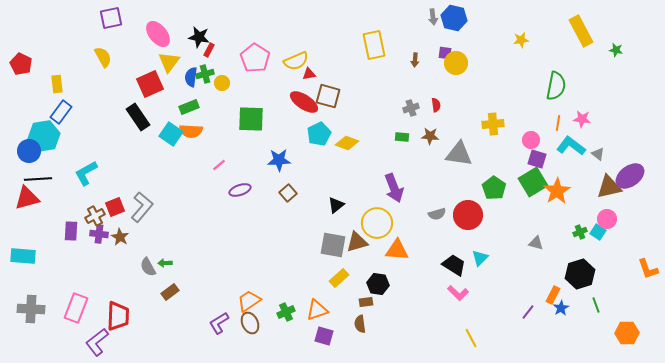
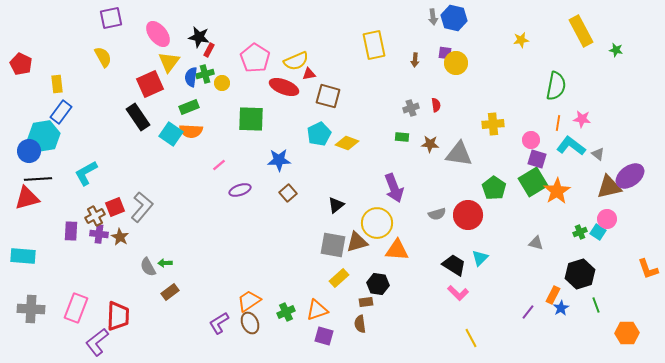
red ellipse at (304, 102): moved 20 px left, 15 px up; rotated 12 degrees counterclockwise
brown star at (430, 136): moved 8 px down
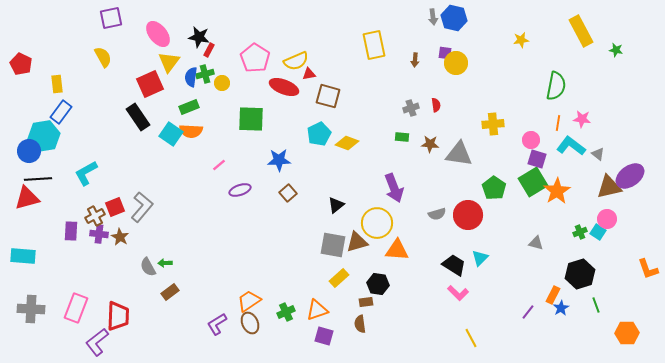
purple L-shape at (219, 323): moved 2 px left, 1 px down
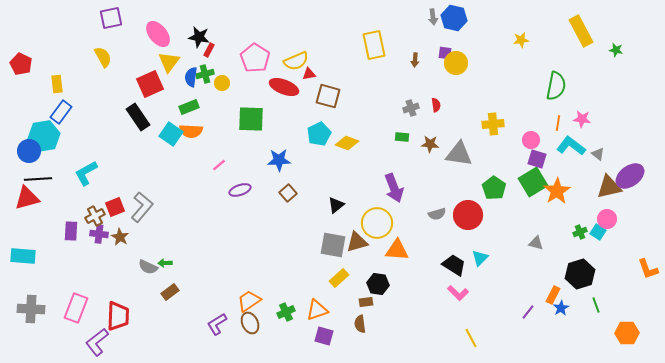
gray semicircle at (148, 267): rotated 36 degrees counterclockwise
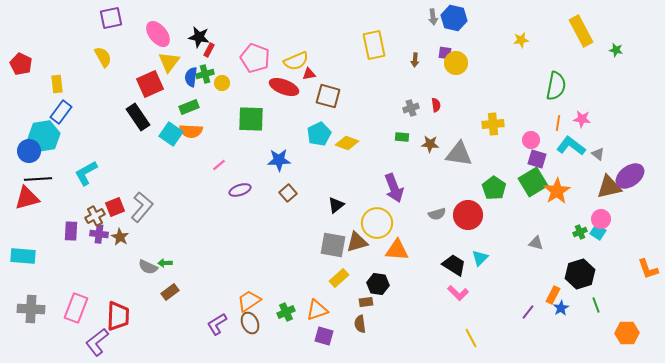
pink pentagon at (255, 58): rotated 12 degrees counterclockwise
pink circle at (607, 219): moved 6 px left
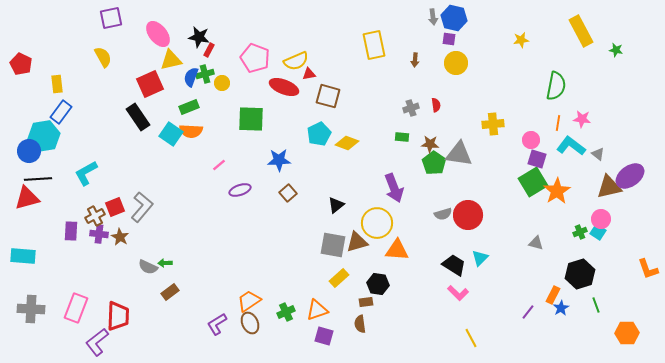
purple square at (445, 53): moved 4 px right, 14 px up
yellow triangle at (169, 62): moved 2 px right, 2 px up; rotated 40 degrees clockwise
blue semicircle at (191, 77): rotated 12 degrees clockwise
green pentagon at (494, 188): moved 60 px left, 25 px up
gray semicircle at (437, 214): moved 6 px right
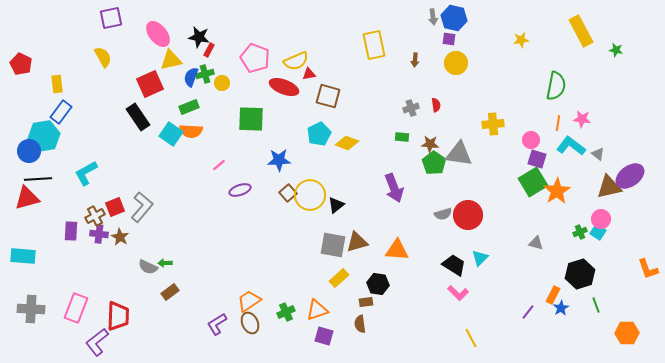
yellow circle at (377, 223): moved 67 px left, 28 px up
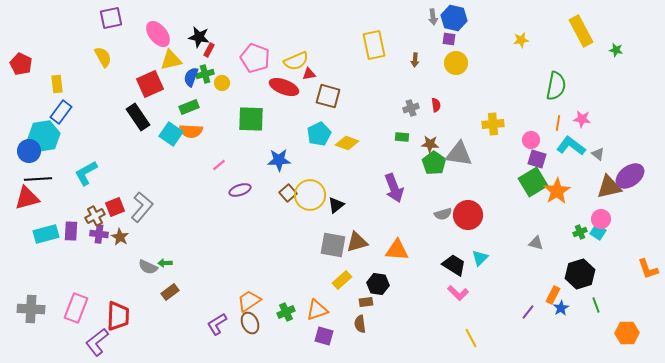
cyan rectangle at (23, 256): moved 23 px right, 22 px up; rotated 20 degrees counterclockwise
yellow rectangle at (339, 278): moved 3 px right, 2 px down
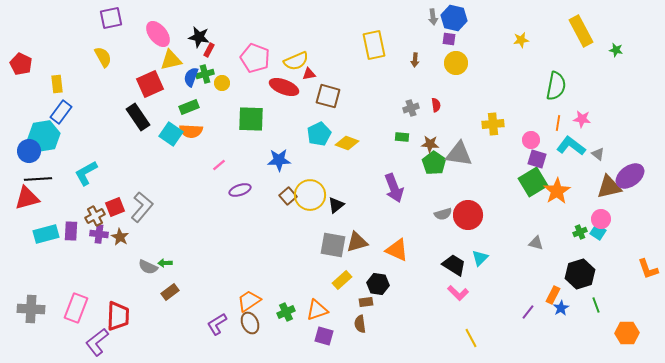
brown square at (288, 193): moved 3 px down
orange triangle at (397, 250): rotated 20 degrees clockwise
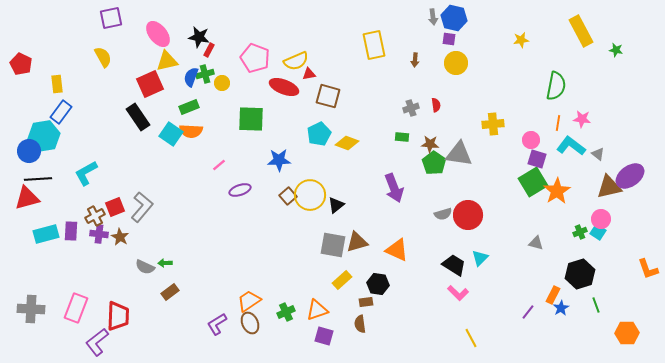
yellow triangle at (171, 60): moved 4 px left, 1 px down
gray semicircle at (148, 267): moved 3 px left
